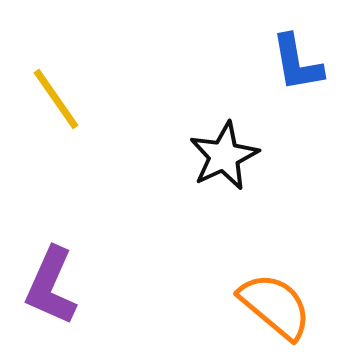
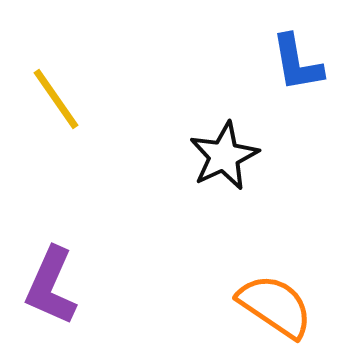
orange semicircle: rotated 6 degrees counterclockwise
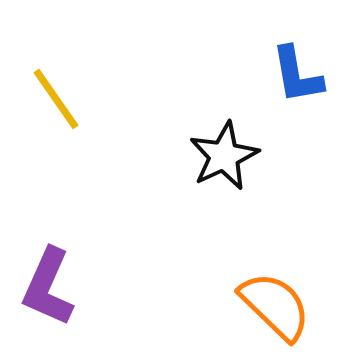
blue L-shape: moved 12 px down
purple L-shape: moved 3 px left, 1 px down
orange semicircle: rotated 10 degrees clockwise
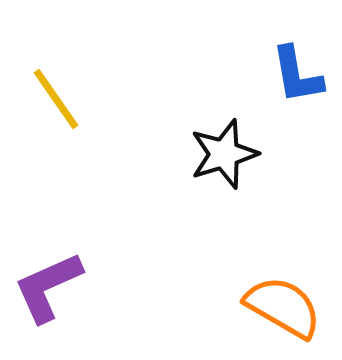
black star: moved 2 px up; rotated 8 degrees clockwise
purple L-shape: rotated 42 degrees clockwise
orange semicircle: moved 8 px right, 1 px down; rotated 14 degrees counterclockwise
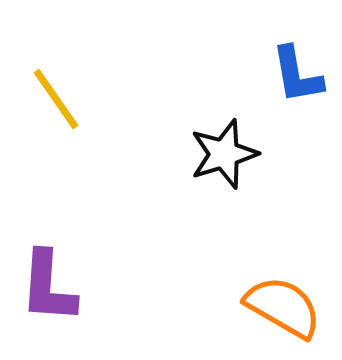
purple L-shape: rotated 62 degrees counterclockwise
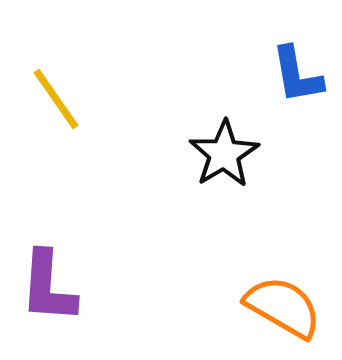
black star: rotated 14 degrees counterclockwise
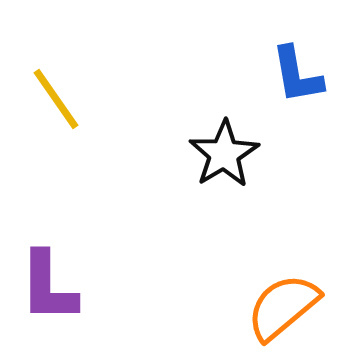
purple L-shape: rotated 4 degrees counterclockwise
orange semicircle: rotated 70 degrees counterclockwise
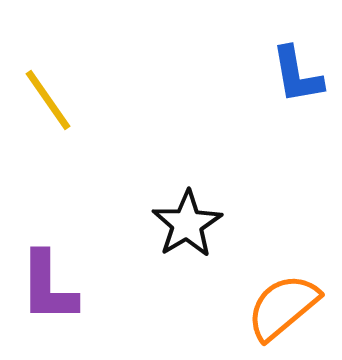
yellow line: moved 8 px left, 1 px down
black star: moved 37 px left, 70 px down
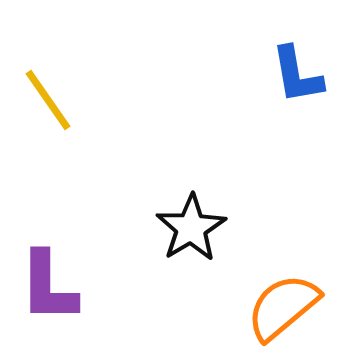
black star: moved 4 px right, 4 px down
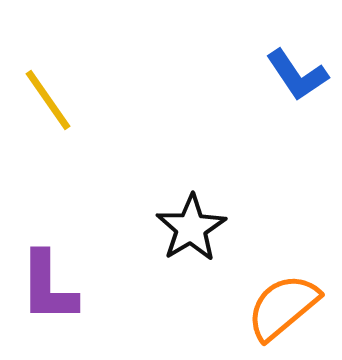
blue L-shape: rotated 24 degrees counterclockwise
